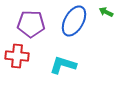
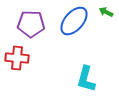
blue ellipse: rotated 12 degrees clockwise
red cross: moved 2 px down
cyan L-shape: moved 23 px right, 14 px down; rotated 92 degrees counterclockwise
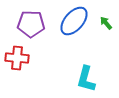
green arrow: moved 11 px down; rotated 24 degrees clockwise
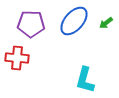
green arrow: rotated 88 degrees counterclockwise
cyan L-shape: moved 1 px left, 1 px down
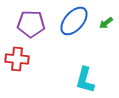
red cross: moved 1 px down
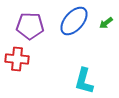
purple pentagon: moved 1 px left, 2 px down
cyan L-shape: moved 1 px left, 1 px down
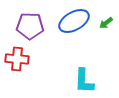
blue ellipse: rotated 20 degrees clockwise
cyan L-shape: rotated 12 degrees counterclockwise
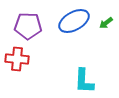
purple pentagon: moved 2 px left
